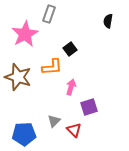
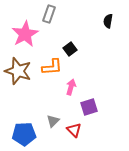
brown star: moved 6 px up
gray triangle: moved 1 px left
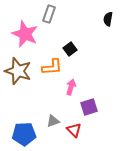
black semicircle: moved 2 px up
pink star: rotated 20 degrees counterclockwise
gray triangle: rotated 24 degrees clockwise
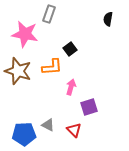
pink star: rotated 12 degrees counterclockwise
gray triangle: moved 5 px left, 4 px down; rotated 48 degrees clockwise
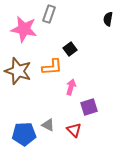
pink star: moved 1 px left, 5 px up
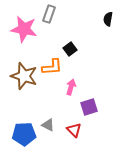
brown star: moved 6 px right, 5 px down
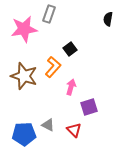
pink star: rotated 20 degrees counterclockwise
orange L-shape: moved 1 px right; rotated 45 degrees counterclockwise
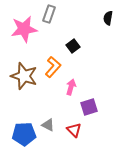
black semicircle: moved 1 px up
black square: moved 3 px right, 3 px up
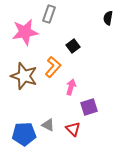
pink star: moved 1 px right, 3 px down
red triangle: moved 1 px left, 1 px up
